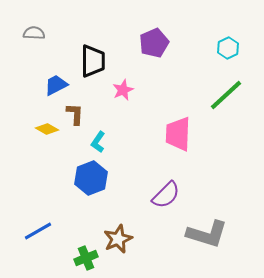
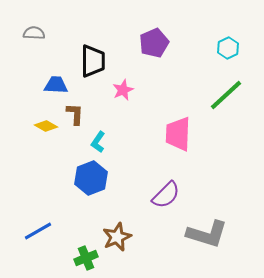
blue trapezoid: rotated 30 degrees clockwise
yellow diamond: moved 1 px left, 3 px up
brown star: moved 1 px left, 2 px up
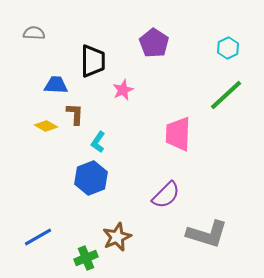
purple pentagon: rotated 16 degrees counterclockwise
blue line: moved 6 px down
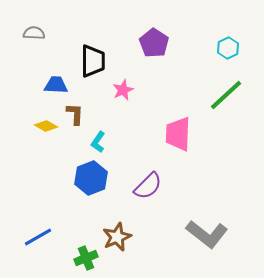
purple semicircle: moved 18 px left, 9 px up
gray L-shape: rotated 21 degrees clockwise
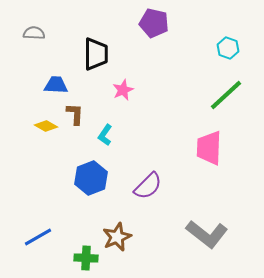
purple pentagon: moved 20 px up; rotated 20 degrees counterclockwise
cyan hexagon: rotated 15 degrees counterclockwise
black trapezoid: moved 3 px right, 7 px up
pink trapezoid: moved 31 px right, 14 px down
cyan L-shape: moved 7 px right, 7 px up
green cross: rotated 25 degrees clockwise
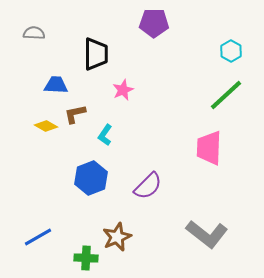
purple pentagon: rotated 12 degrees counterclockwise
cyan hexagon: moved 3 px right, 3 px down; rotated 10 degrees clockwise
brown L-shape: rotated 105 degrees counterclockwise
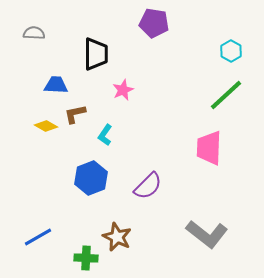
purple pentagon: rotated 8 degrees clockwise
brown star: rotated 24 degrees counterclockwise
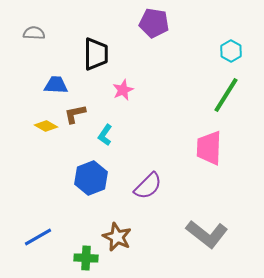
green line: rotated 15 degrees counterclockwise
